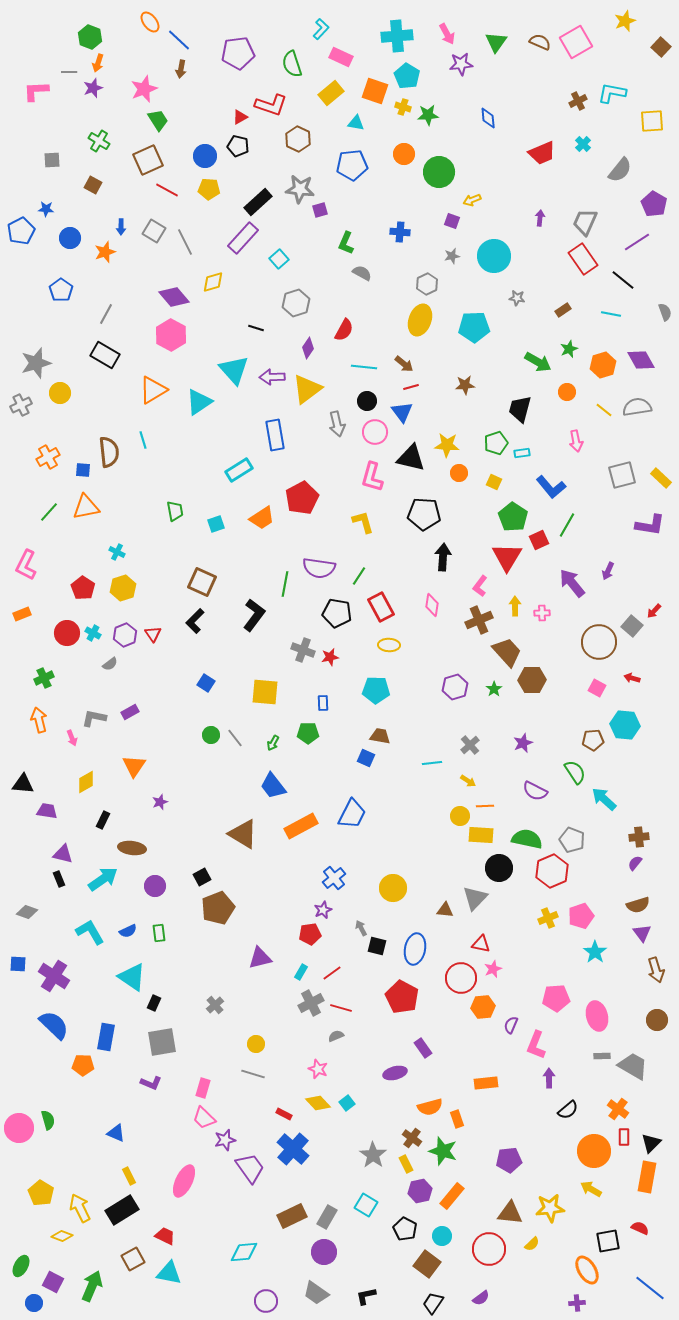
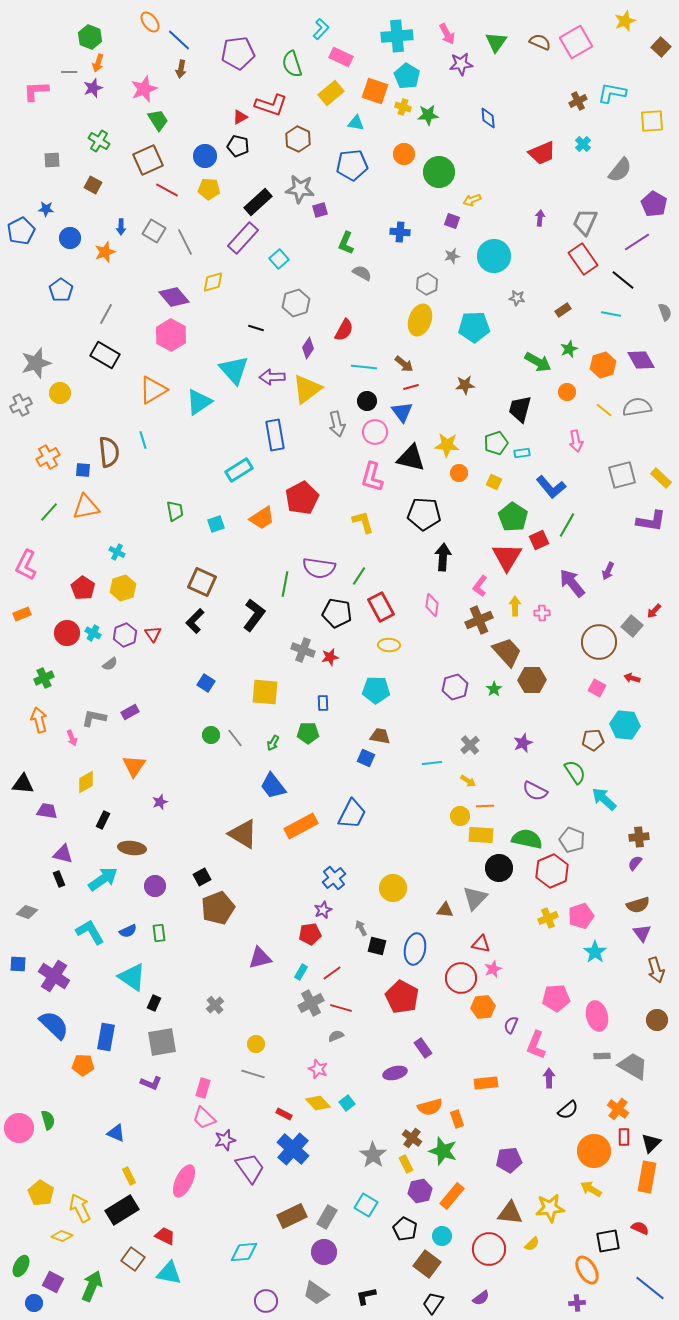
purple L-shape at (650, 525): moved 1 px right, 4 px up
brown square at (133, 1259): rotated 25 degrees counterclockwise
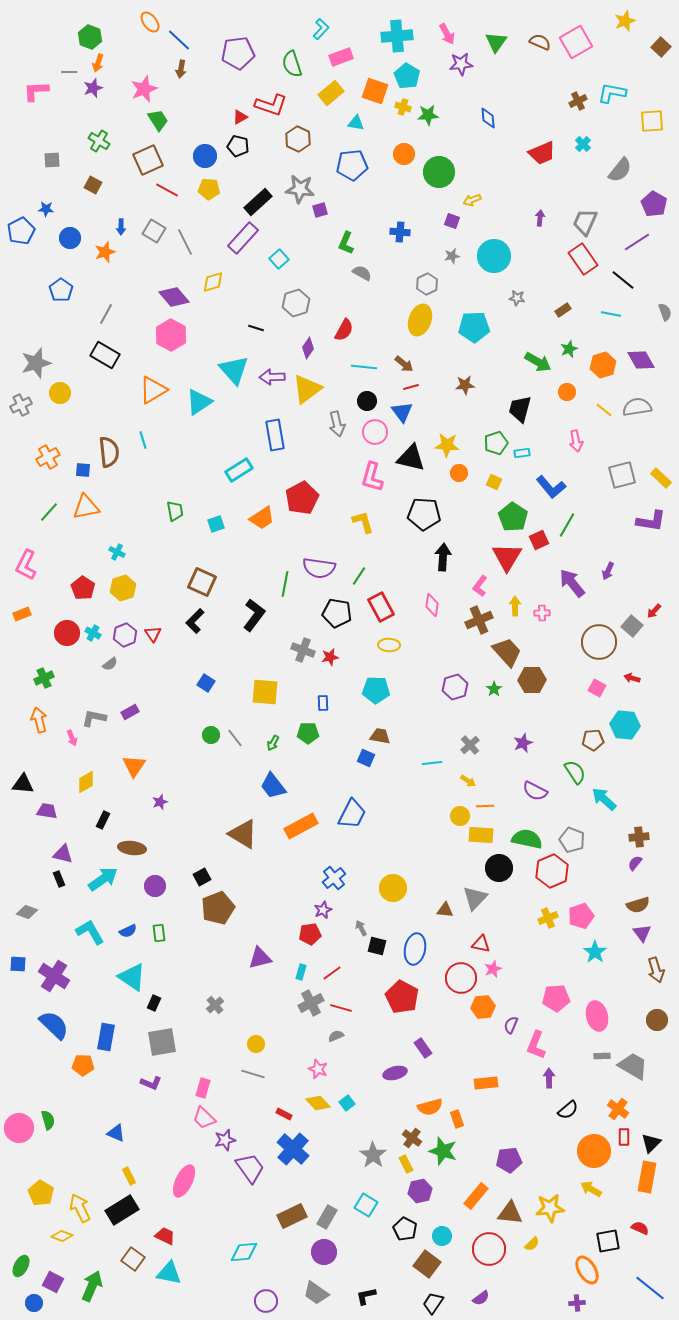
pink rectangle at (341, 57): rotated 45 degrees counterclockwise
cyan rectangle at (301, 972): rotated 14 degrees counterclockwise
orange rectangle at (452, 1196): moved 24 px right
